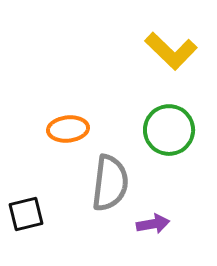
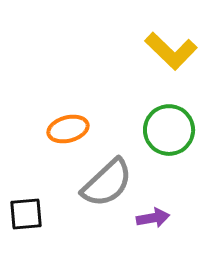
orange ellipse: rotated 9 degrees counterclockwise
gray semicircle: moved 3 px left; rotated 40 degrees clockwise
black square: rotated 9 degrees clockwise
purple arrow: moved 6 px up
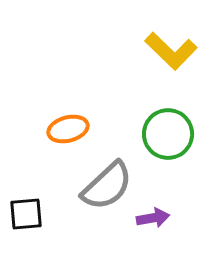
green circle: moved 1 px left, 4 px down
gray semicircle: moved 3 px down
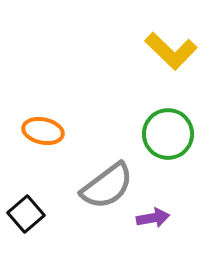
orange ellipse: moved 25 px left, 2 px down; rotated 27 degrees clockwise
gray semicircle: rotated 6 degrees clockwise
black square: rotated 36 degrees counterclockwise
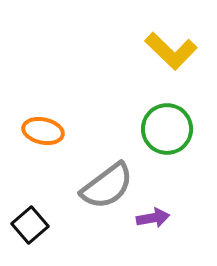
green circle: moved 1 px left, 5 px up
black square: moved 4 px right, 11 px down
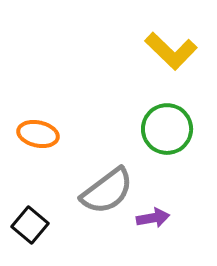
orange ellipse: moved 5 px left, 3 px down
gray semicircle: moved 5 px down
black square: rotated 9 degrees counterclockwise
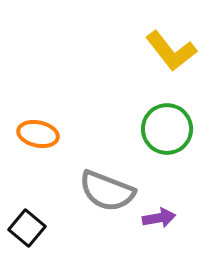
yellow L-shape: rotated 8 degrees clockwise
gray semicircle: rotated 58 degrees clockwise
purple arrow: moved 6 px right
black square: moved 3 px left, 3 px down
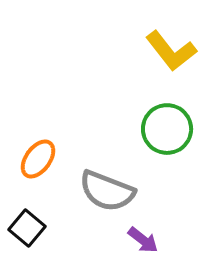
orange ellipse: moved 25 px down; rotated 66 degrees counterclockwise
purple arrow: moved 16 px left, 22 px down; rotated 48 degrees clockwise
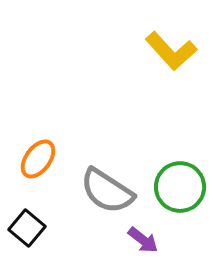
yellow L-shape: rotated 4 degrees counterclockwise
green circle: moved 13 px right, 58 px down
gray semicircle: rotated 12 degrees clockwise
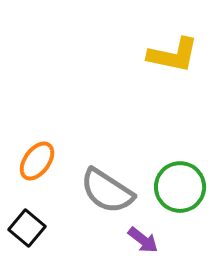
yellow L-shape: moved 2 px right, 4 px down; rotated 36 degrees counterclockwise
orange ellipse: moved 1 px left, 2 px down
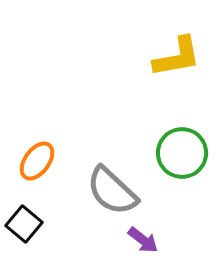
yellow L-shape: moved 4 px right, 2 px down; rotated 22 degrees counterclockwise
green circle: moved 2 px right, 34 px up
gray semicircle: moved 5 px right; rotated 10 degrees clockwise
black square: moved 3 px left, 4 px up
